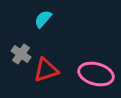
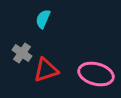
cyan semicircle: rotated 18 degrees counterclockwise
gray cross: moved 1 px right, 1 px up
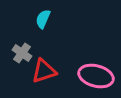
red triangle: moved 2 px left, 1 px down
pink ellipse: moved 2 px down
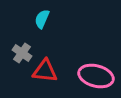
cyan semicircle: moved 1 px left
red triangle: moved 1 px right; rotated 24 degrees clockwise
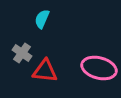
pink ellipse: moved 3 px right, 8 px up
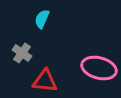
red triangle: moved 10 px down
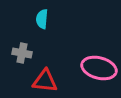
cyan semicircle: rotated 18 degrees counterclockwise
gray cross: rotated 24 degrees counterclockwise
